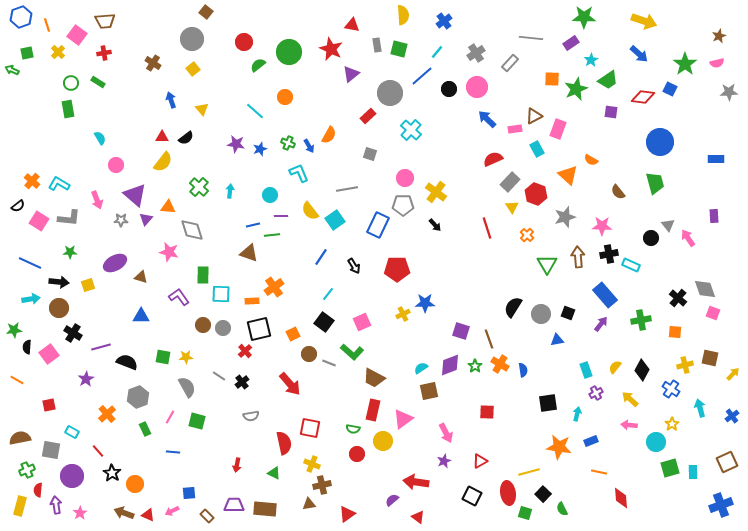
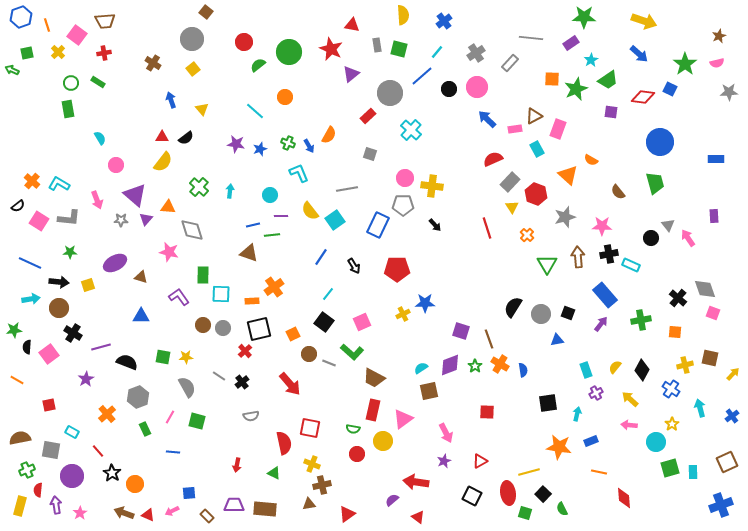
yellow cross at (436, 192): moved 4 px left, 6 px up; rotated 30 degrees counterclockwise
red diamond at (621, 498): moved 3 px right
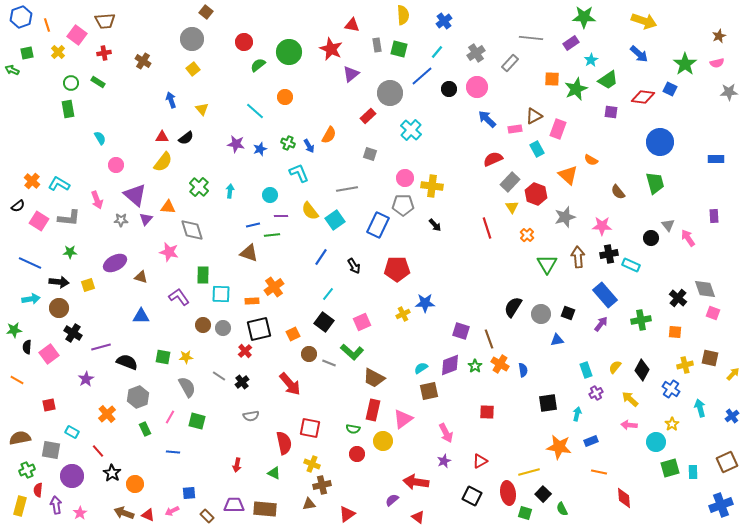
brown cross at (153, 63): moved 10 px left, 2 px up
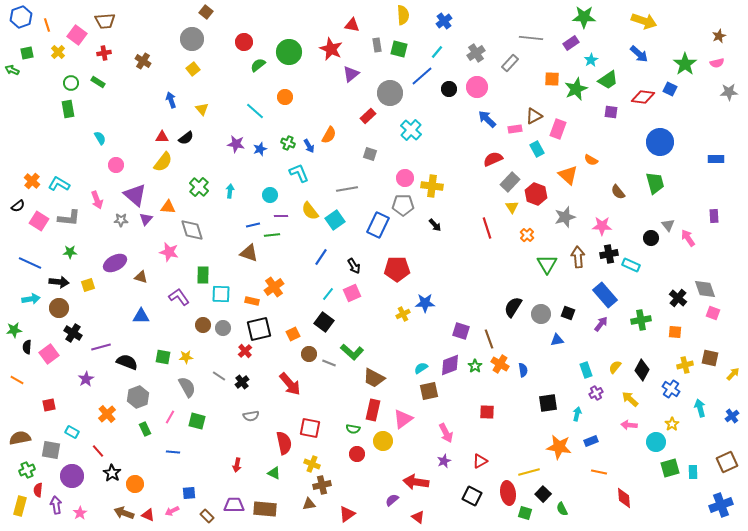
orange rectangle at (252, 301): rotated 16 degrees clockwise
pink square at (362, 322): moved 10 px left, 29 px up
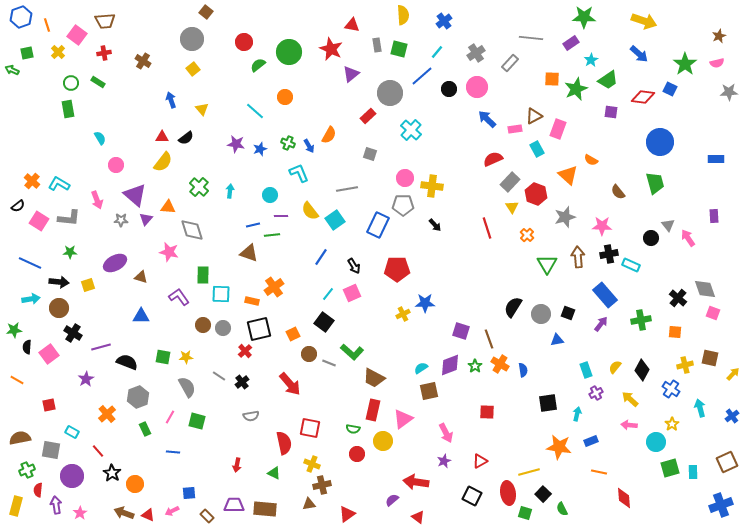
yellow rectangle at (20, 506): moved 4 px left
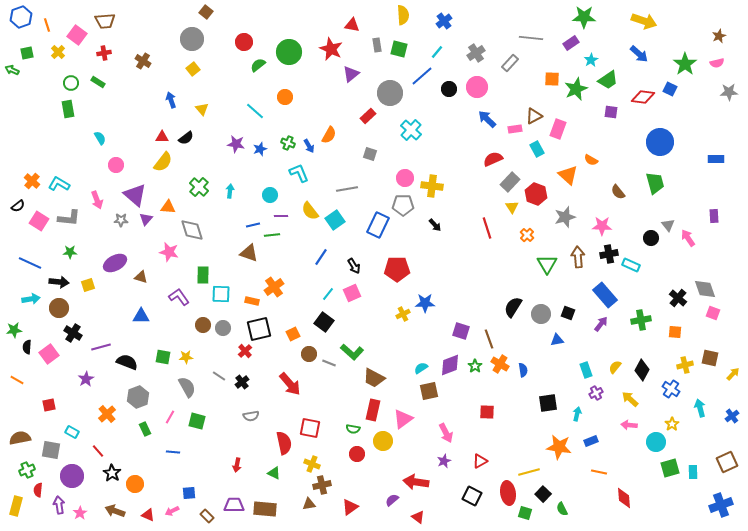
purple arrow at (56, 505): moved 3 px right
brown arrow at (124, 513): moved 9 px left, 2 px up
red triangle at (347, 514): moved 3 px right, 7 px up
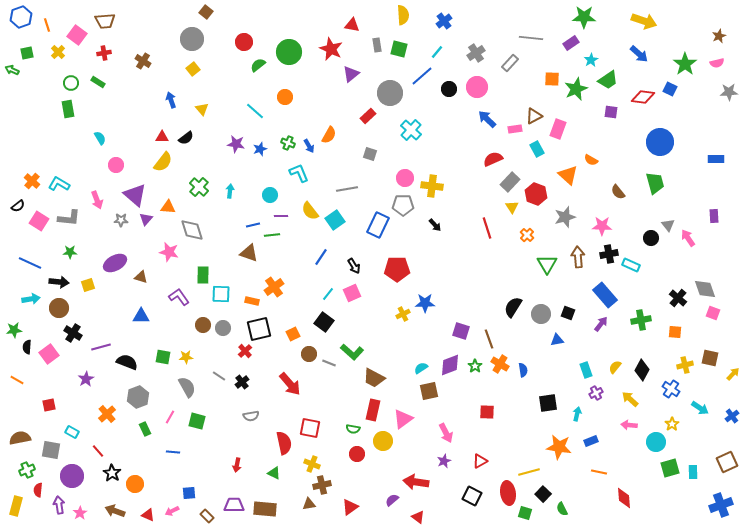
cyan arrow at (700, 408): rotated 138 degrees clockwise
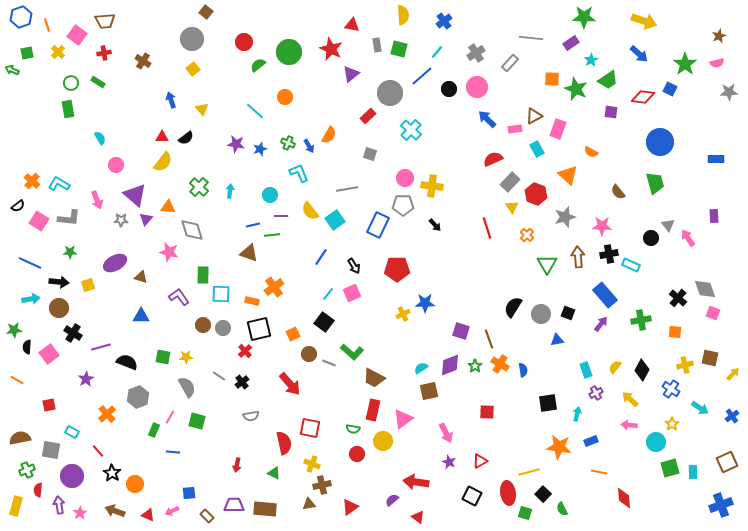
green star at (576, 89): rotated 25 degrees counterclockwise
orange semicircle at (591, 160): moved 8 px up
green rectangle at (145, 429): moved 9 px right, 1 px down; rotated 48 degrees clockwise
purple star at (444, 461): moved 5 px right, 1 px down; rotated 24 degrees counterclockwise
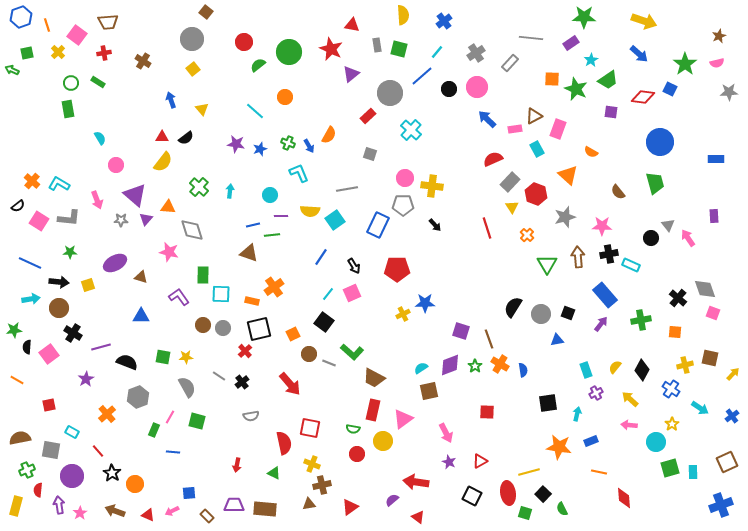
brown trapezoid at (105, 21): moved 3 px right, 1 px down
yellow semicircle at (310, 211): rotated 48 degrees counterclockwise
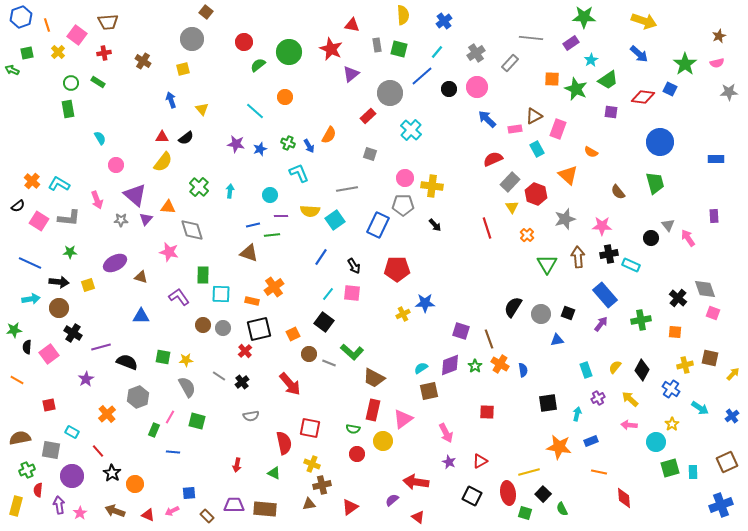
yellow square at (193, 69): moved 10 px left; rotated 24 degrees clockwise
gray star at (565, 217): moved 2 px down
pink square at (352, 293): rotated 30 degrees clockwise
yellow star at (186, 357): moved 3 px down
purple cross at (596, 393): moved 2 px right, 5 px down
